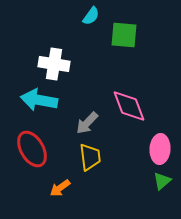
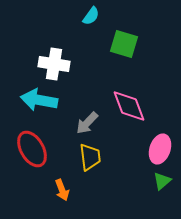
green square: moved 9 px down; rotated 12 degrees clockwise
pink ellipse: rotated 16 degrees clockwise
orange arrow: moved 2 px right, 2 px down; rotated 75 degrees counterclockwise
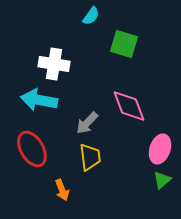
green triangle: moved 1 px up
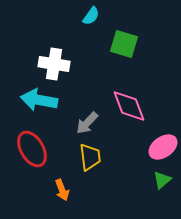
pink ellipse: moved 3 px right, 2 px up; rotated 36 degrees clockwise
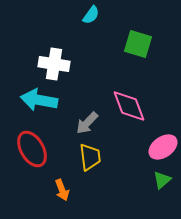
cyan semicircle: moved 1 px up
green square: moved 14 px right
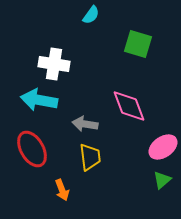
gray arrow: moved 2 px left, 1 px down; rotated 55 degrees clockwise
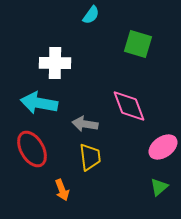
white cross: moved 1 px right, 1 px up; rotated 8 degrees counterclockwise
cyan arrow: moved 3 px down
green triangle: moved 3 px left, 7 px down
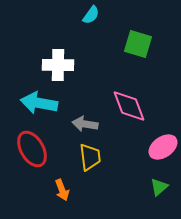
white cross: moved 3 px right, 2 px down
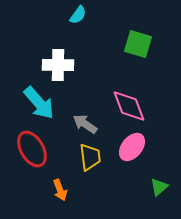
cyan semicircle: moved 13 px left
cyan arrow: rotated 141 degrees counterclockwise
gray arrow: rotated 25 degrees clockwise
pink ellipse: moved 31 px left; rotated 16 degrees counterclockwise
orange arrow: moved 2 px left
